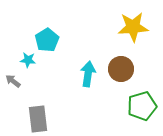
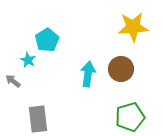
cyan star: rotated 21 degrees clockwise
green pentagon: moved 12 px left, 11 px down
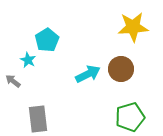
cyan arrow: rotated 55 degrees clockwise
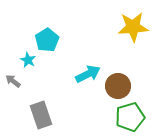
brown circle: moved 3 px left, 17 px down
gray rectangle: moved 3 px right, 4 px up; rotated 12 degrees counterclockwise
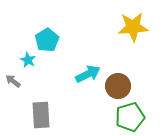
gray rectangle: rotated 16 degrees clockwise
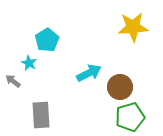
cyan star: moved 1 px right, 3 px down
cyan arrow: moved 1 px right, 1 px up
brown circle: moved 2 px right, 1 px down
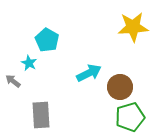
cyan pentagon: rotated 10 degrees counterclockwise
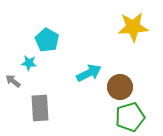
cyan star: rotated 21 degrees counterclockwise
gray rectangle: moved 1 px left, 7 px up
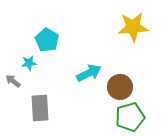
cyan star: rotated 14 degrees counterclockwise
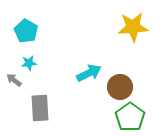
cyan pentagon: moved 21 px left, 9 px up
gray arrow: moved 1 px right, 1 px up
green pentagon: rotated 20 degrees counterclockwise
